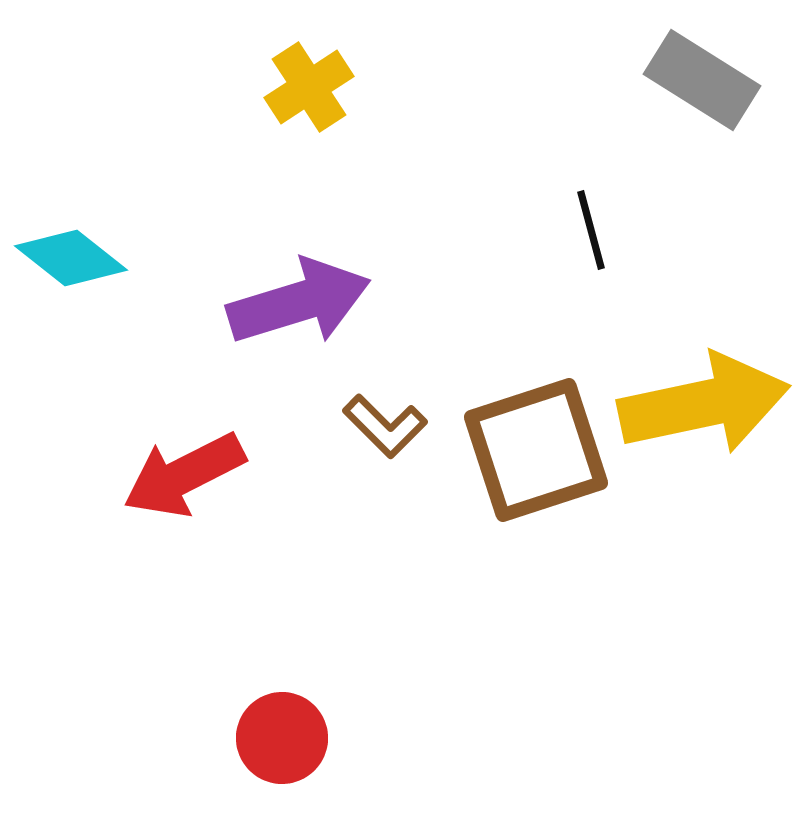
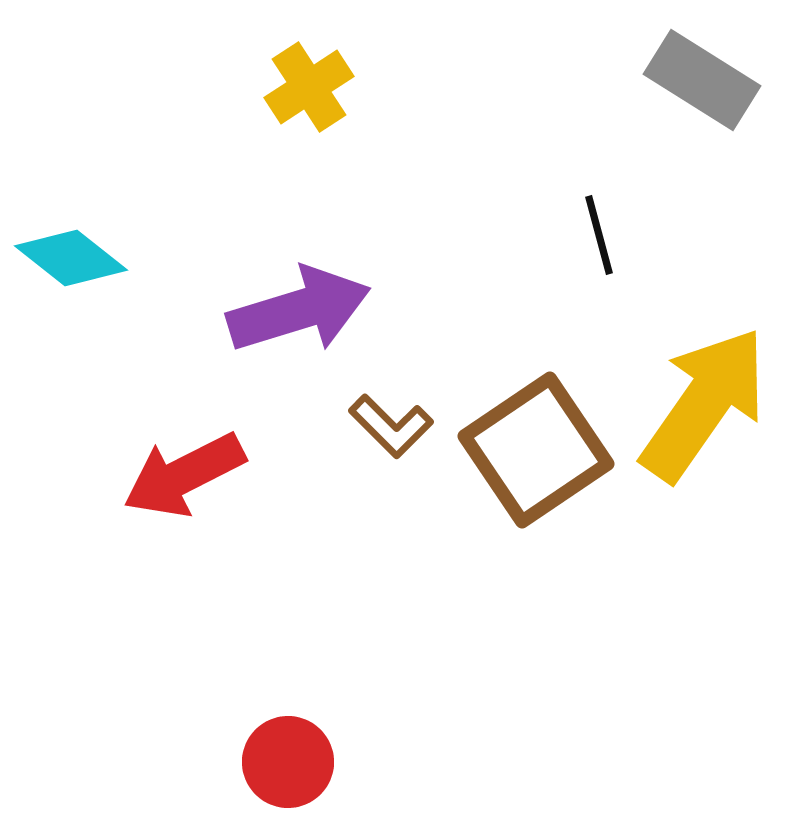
black line: moved 8 px right, 5 px down
purple arrow: moved 8 px down
yellow arrow: rotated 43 degrees counterclockwise
brown L-shape: moved 6 px right
brown square: rotated 16 degrees counterclockwise
red circle: moved 6 px right, 24 px down
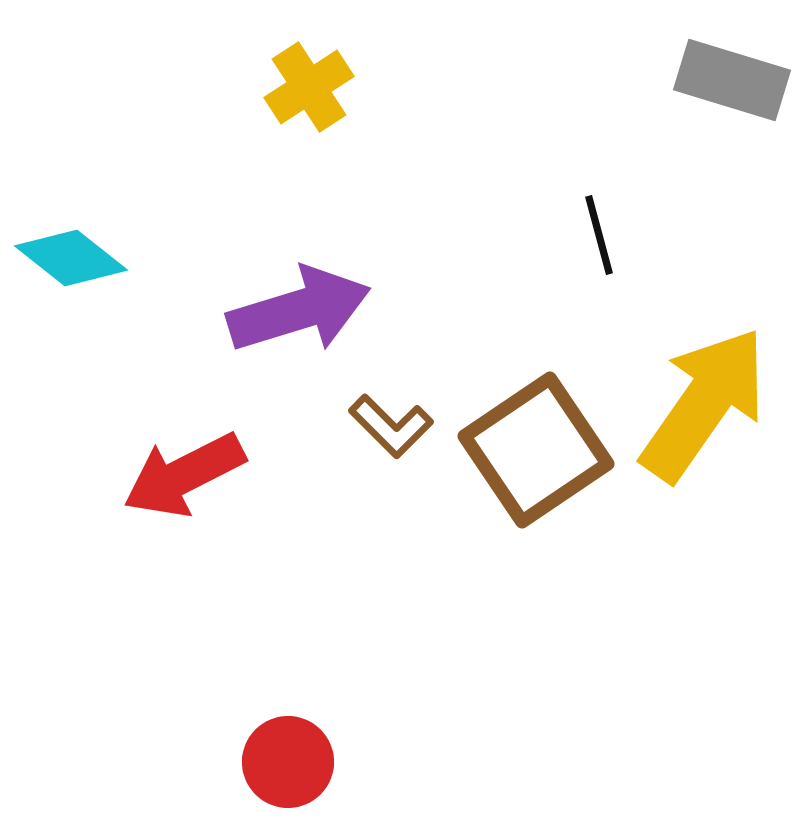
gray rectangle: moved 30 px right; rotated 15 degrees counterclockwise
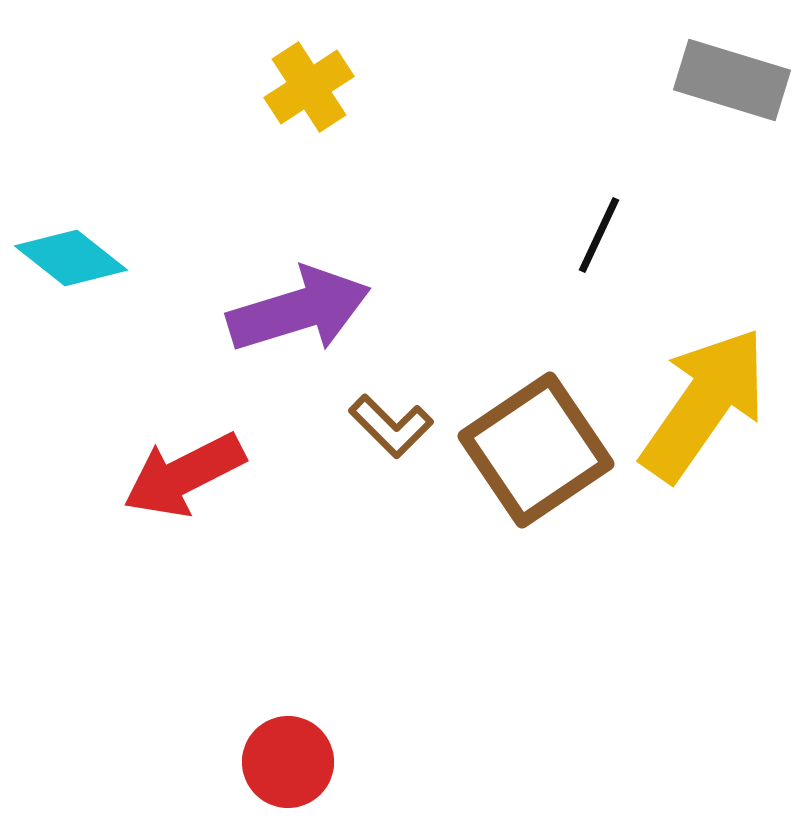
black line: rotated 40 degrees clockwise
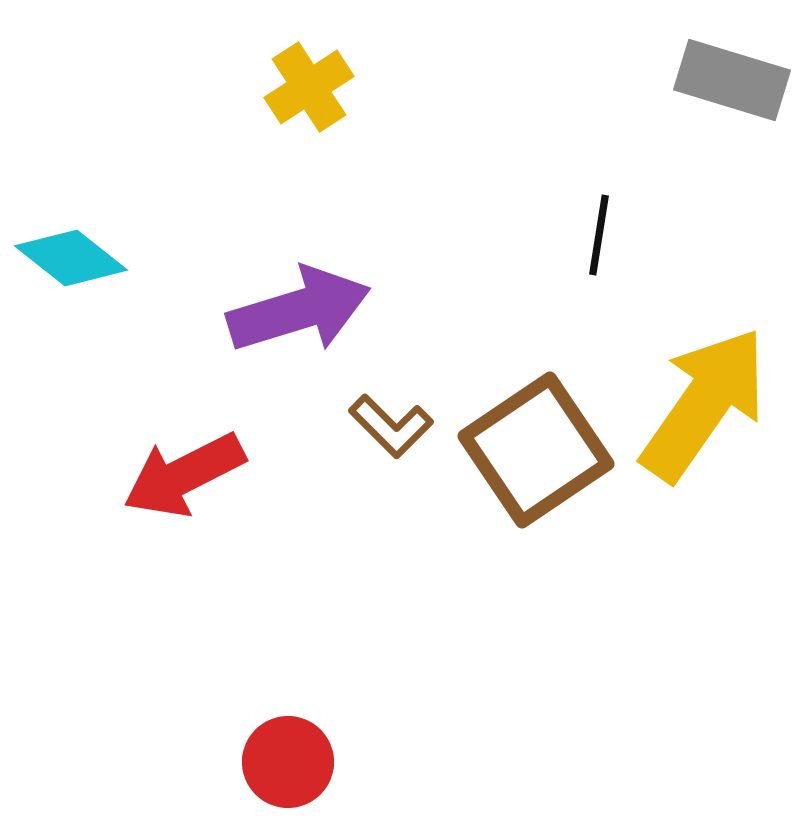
black line: rotated 16 degrees counterclockwise
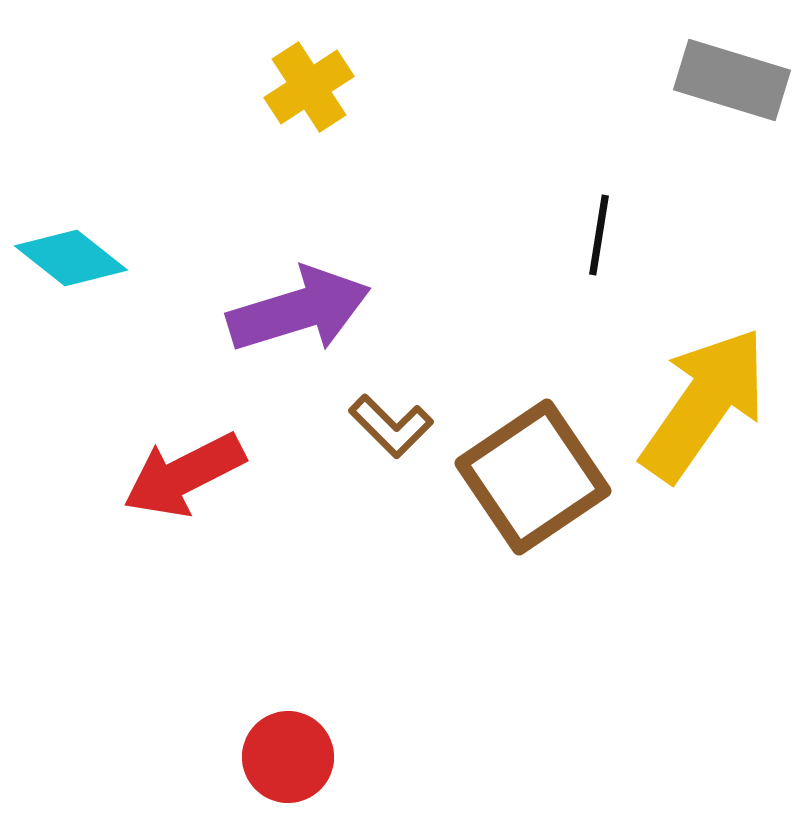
brown square: moved 3 px left, 27 px down
red circle: moved 5 px up
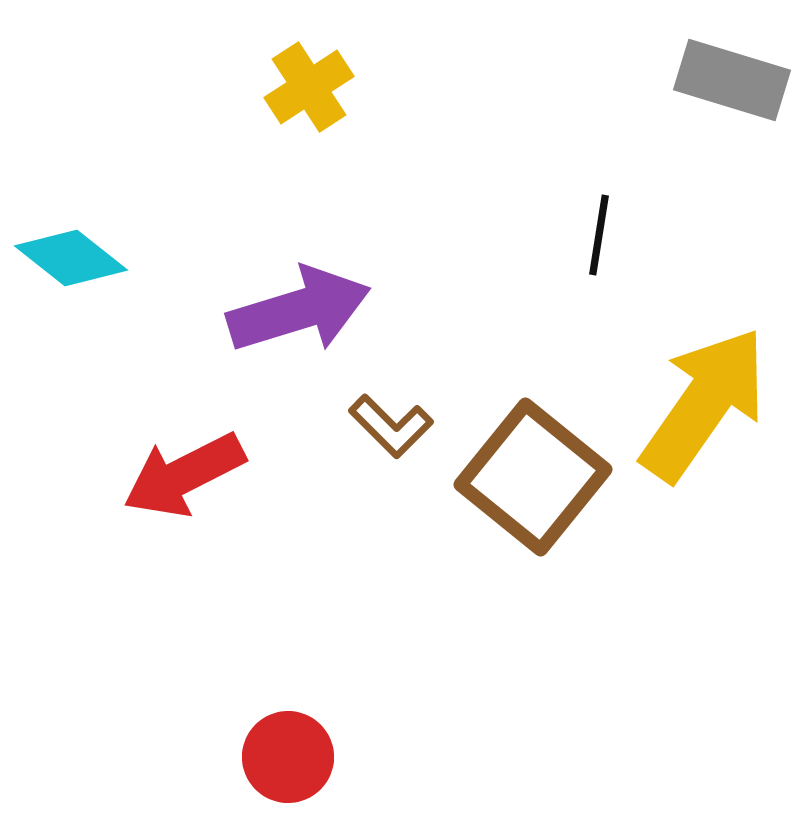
brown square: rotated 17 degrees counterclockwise
